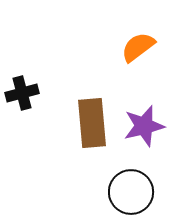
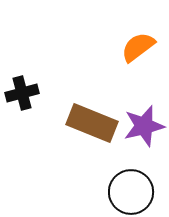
brown rectangle: rotated 63 degrees counterclockwise
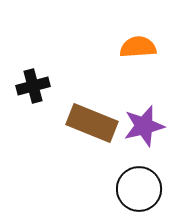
orange semicircle: rotated 33 degrees clockwise
black cross: moved 11 px right, 7 px up
black circle: moved 8 px right, 3 px up
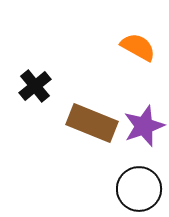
orange semicircle: rotated 33 degrees clockwise
black cross: moved 2 px right; rotated 24 degrees counterclockwise
purple star: rotated 6 degrees counterclockwise
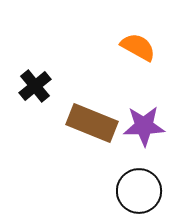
purple star: rotated 18 degrees clockwise
black circle: moved 2 px down
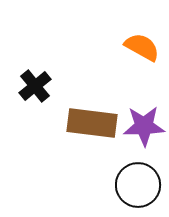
orange semicircle: moved 4 px right
brown rectangle: rotated 15 degrees counterclockwise
black circle: moved 1 px left, 6 px up
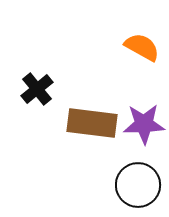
black cross: moved 2 px right, 3 px down
purple star: moved 2 px up
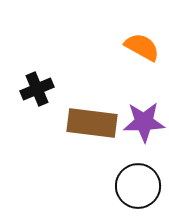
black cross: rotated 16 degrees clockwise
purple star: moved 2 px up
black circle: moved 1 px down
